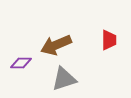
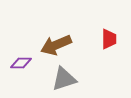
red trapezoid: moved 1 px up
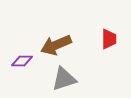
purple diamond: moved 1 px right, 2 px up
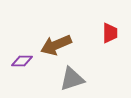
red trapezoid: moved 1 px right, 6 px up
gray triangle: moved 8 px right
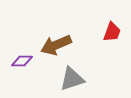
red trapezoid: moved 2 px right, 1 px up; rotated 20 degrees clockwise
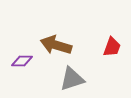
red trapezoid: moved 15 px down
brown arrow: rotated 40 degrees clockwise
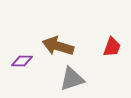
brown arrow: moved 2 px right, 1 px down
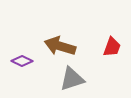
brown arrow: moved 2 px right
purple diamond: rotated 25 degrees clockwise
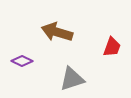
brown arrow: moved 3 px left, 14 px up
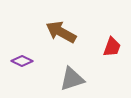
brown arrow: moved 4 px right; rotated 12 degrees clockwise
